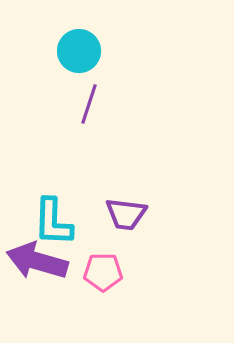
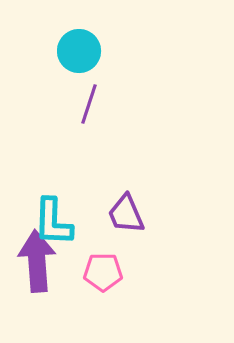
purple trapezoid: rotated 60 degrees clockwise
purple arrow: rotated 70 degrees clockwise
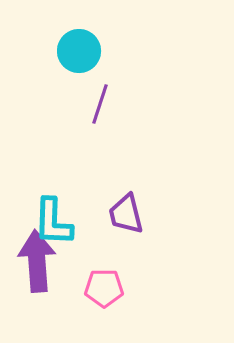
purple line: moved 11 px right
purple trapezoid: rotated 9 degrees clockwise
pink pentagon: moved 1 px right, 16 px down
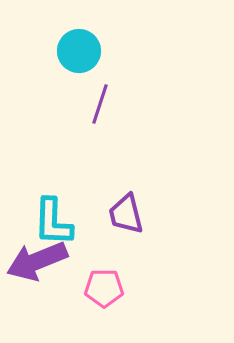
purple arrow: rotated 108 degrees counterclockwise
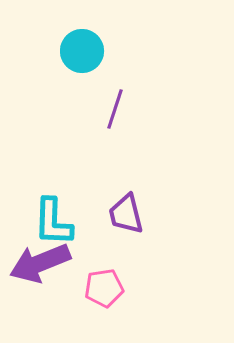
cyan circle: moved 3 px right
purple line: moved 15 px right, 5 px down
purple arrow: moved 3 px right, 2 px down
pink pentagon: rotated 9 degrees counterclockwise
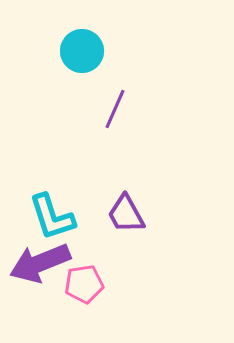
purple line: rotated 6 degrees clockwise
purple trapezoid: rotated 15 degrees counterclockwise
cyan L-shape: moved 1 px left, 5 px up; rotated 20 degrees counterclockwise
pink pentagon: moved 20 px left, 4 px up
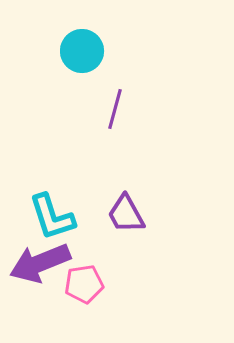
purple line: rotated 9 degrees counterclockwise
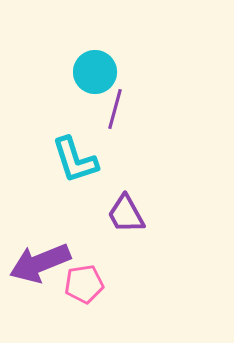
cyan circle: moved 13 px right, 21 px down
cyan L-shape: moved 23 px right, 57 px up
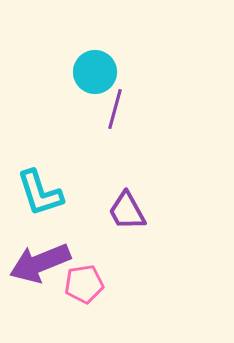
cyan L-shape: moved 35 px left, 33 px down
purple trapezoid: moved 1 px right, 3 px up
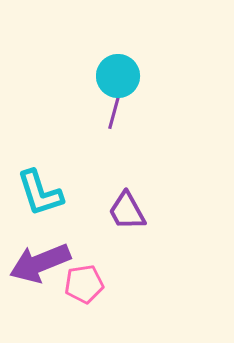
cyan circle: moved 23 px right, 4 px down
